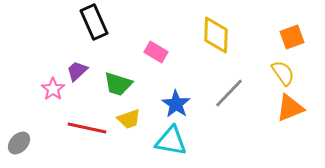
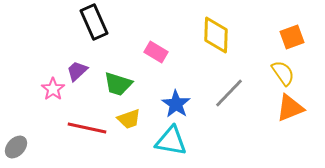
gray ellipse: moved 3 px left, 4 px down
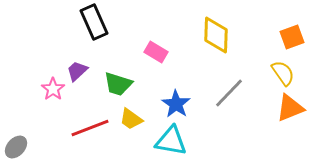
yellow trapezoid: moved 2 px right; rotated 55 degrees clockwise
red line: moved 3 px right; rotated 33 degrees counterclockwise
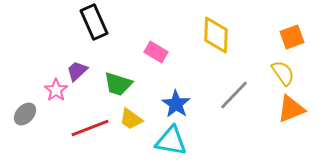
pink star: moved 3 px right, 1 px down
gray line: moved 5 px right, 2 px down
orange triangle: moved 1 px right, 1 px down
gray ellipse: moved 9 px right, 33 px up
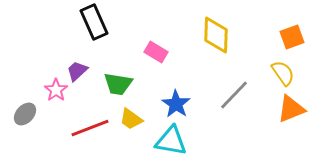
green trapezoid: rotated 8 degrees counterclockwise
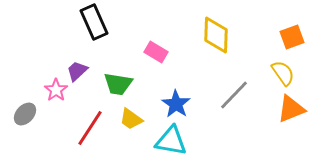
red line: rotated 36 degrees counterclockwise
